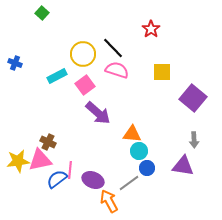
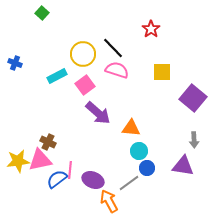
orange triangle: moved 1 px left, 6 px up
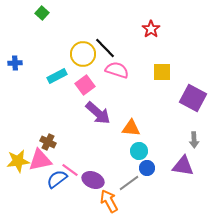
black line: moved 8 px left
blue cross: rotated 24 degrees counterclockwise
purple square: rotated 12 degrees counterclockwise
pink line: rotated 60 degrees counterclockwise
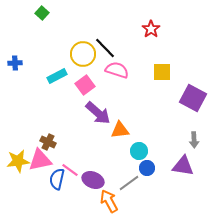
orange triangle: moved 11 px left, 2 px down; rotated 12 degrees counterclockwise
blue semicircle: rotated 40 degrees counterclockwise
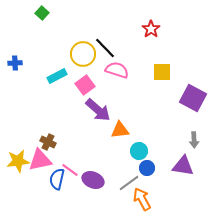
purple arrow: moved 3 px up
orange arrow: moved 33 px right, 2 px up
